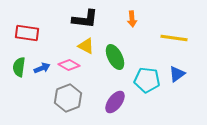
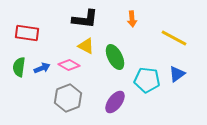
yellow line: rotated 20 degrees clockwise
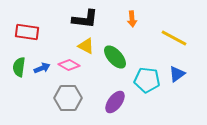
red rectangle: moved 1 px up
green ellipse: rotated 15 degrees counterclockwise
gray hexagon: rotated 20 degrees clockwise
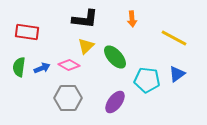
yellow triangle: rotated 48 degrees clockwise
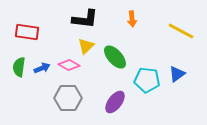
yellow line: moved 7 px right, 7 px up
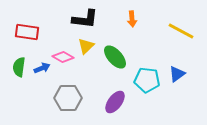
pink diamond: moved 6 px left, 8 px up
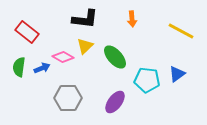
red rectangle: rotated 30 degrees clockwise
yellow triangle: moved 1 px left
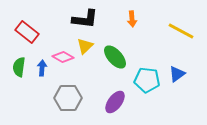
blue arrow: rotated 63 degrees counterclockwise
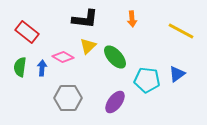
yellow triangle: moved 3 px right
green semicircle: moved 1 px right
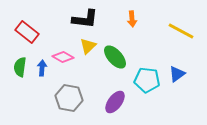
gray hexagon: moved 1 px right; rotated 12 degrees clockwise
